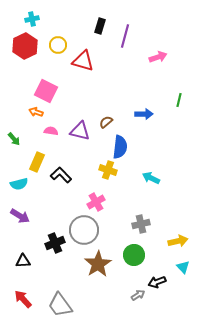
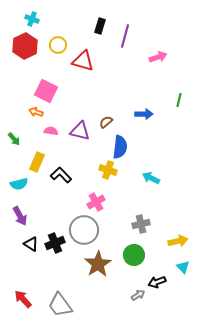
cyan cross: rotated 32 degrees clockwise
purple arrow: rotated 30 degrees clockwise
black triangle: moved 8 px right, 17 px up; rotated 35 degrees clockwise
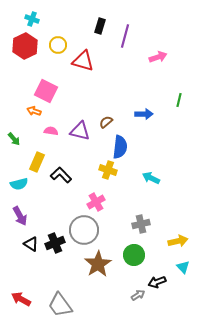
orange arrow: moved 2 px left, 1 px up
red arrow: moved 2 px left; rotated 18 degrees counterclockwise
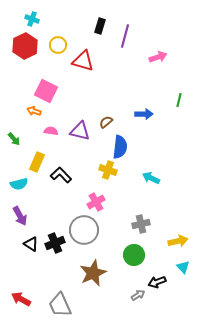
brown star: moved 5 px left, 9 px down; rotated 8 degrees clockwise
gray trapezoid: rotated 12 degrees clockwise
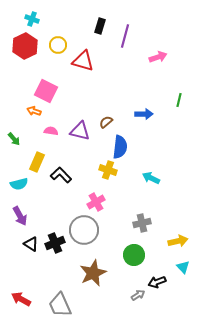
gray cross: moved 1 px right, 1 px up
